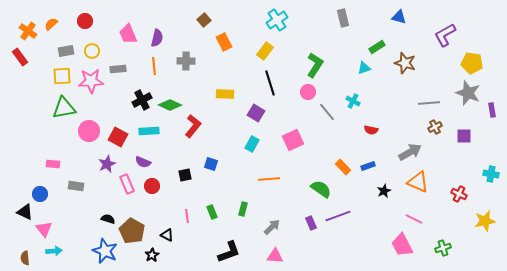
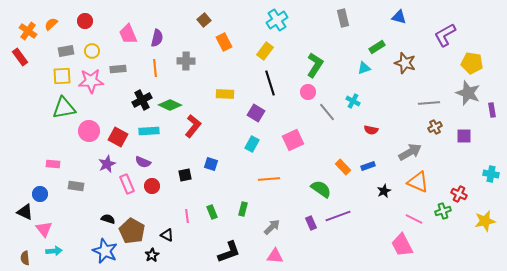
orange line at (154, 66): moved 1 px right, 2 px down
green cross at (443, 248): moved 37 px up
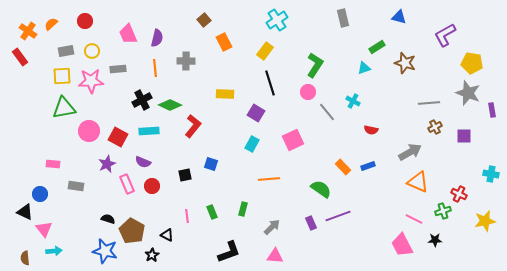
black star at (384, 191): moved 51 px right, 49 px down; rotated 24 degrees clockwise
blue star at (105, 251): rotated 10 degrees counterclockwise
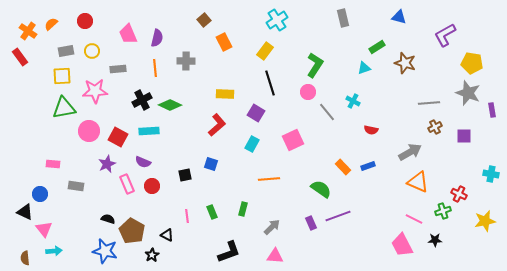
pink star at (91, 81): moved 4 px right, 10 px down
red L-shape at (193, 126): moved 24 px right, 1 px up; rotated 10 degrees clockwise
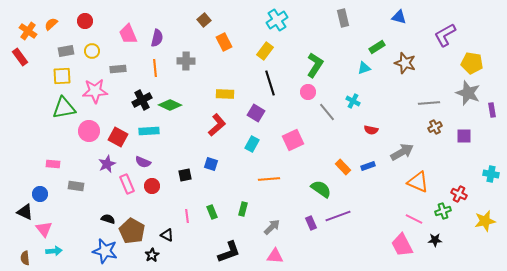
gray arrow at (410, 152): moved 8 px left
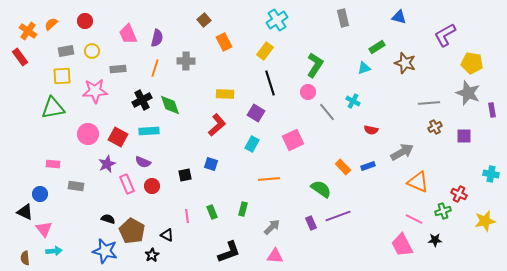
orange line at (155, 68): rotated 24 degrees clockwise
green diamond at (170, 105): rotated 45 degrees clockwise
green triangle at (64, 108): moved 11 px left
pink circle at (89, 131): moved 1 px left, 3 px down
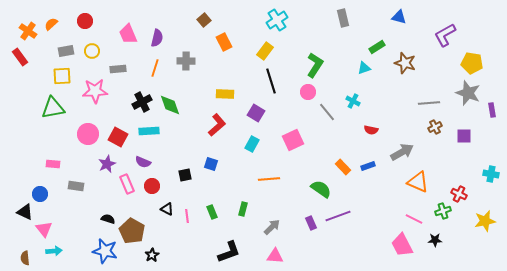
black line at (270, 83): moved 1 px right, 2 px up
black cross at (142, 100): moved 2 px down
black triangle at (167, 235): moved 26 px up
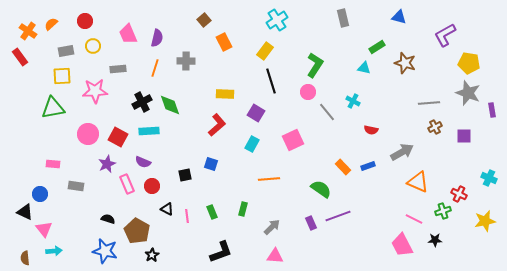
yellow circle at (92, 51): moved 1 px right, 5 px up
yellow pentagon at (472, 63): moved 3 px left
cyan triangle at (364, 68): rotated 32 degrees clockwise
cyan cross at (491, 174): moved 2 px left, 4 px down; rotated 14 degrees clockwise
brown pentagon at (132, 231): moved 5 px right
black L-shape at (229, 252): moved 8 px left
